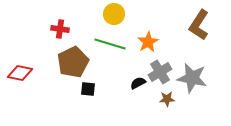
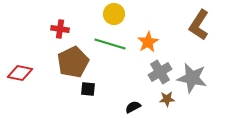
black semicircle: moved 5 px left, 24 px down
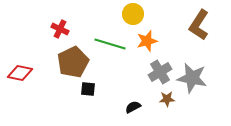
yellow circle: moved 19 px right
red cross: rotated 18 degrees clockwise
orange star: moved 1 px left, 1 px up; rotated 15 degrees clockwise
